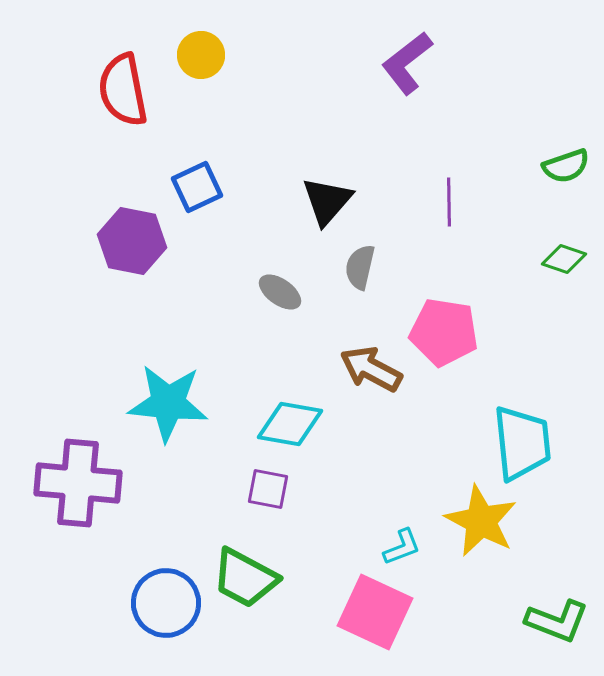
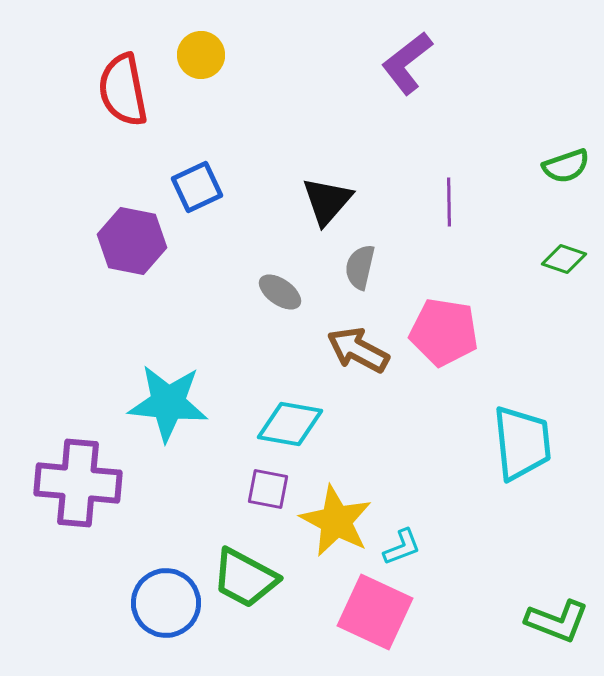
brown arrow: moved 13 px left, 19 px up
yellow star: moved 145 px left
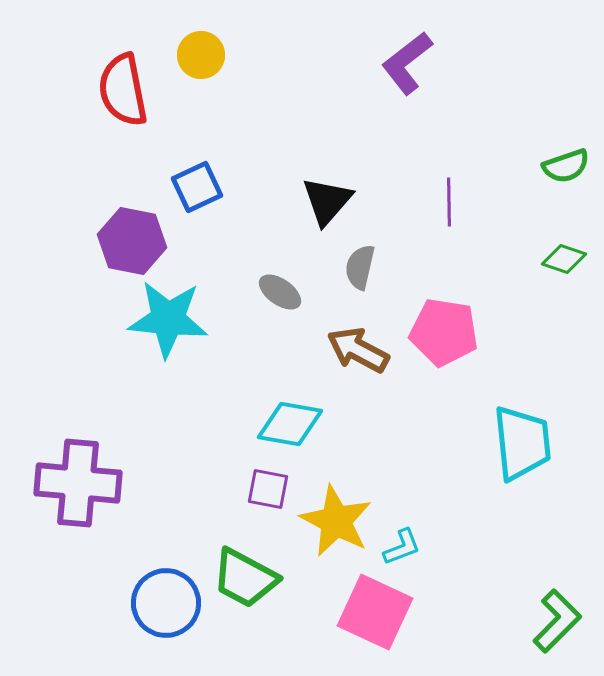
cyan star: moved 84 px up
green L-shape: rotated 66 degrees counterclockwise
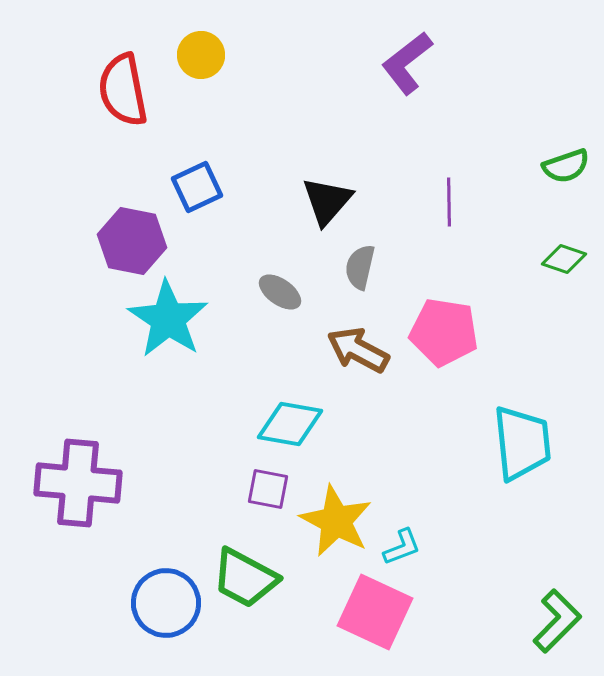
cyan star: rotated 28 degrees clockwise
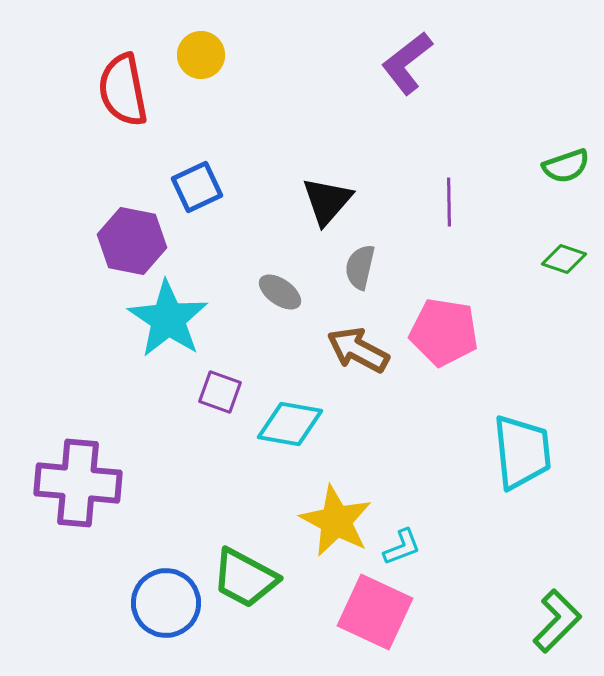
cyan trapezoid: moved 9 px down
purple square: moved 48 px left, 97 px up; rotated 9 degrees clockwise
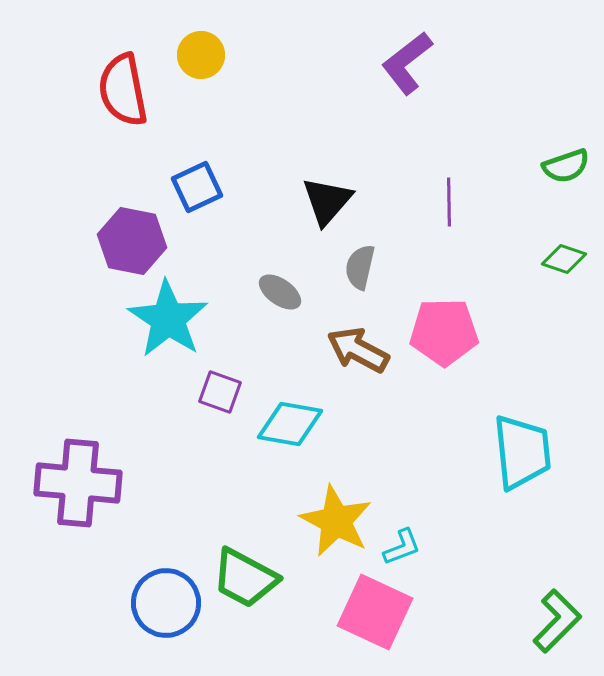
pink pentagon: rotated 10 degrees counterclockwise
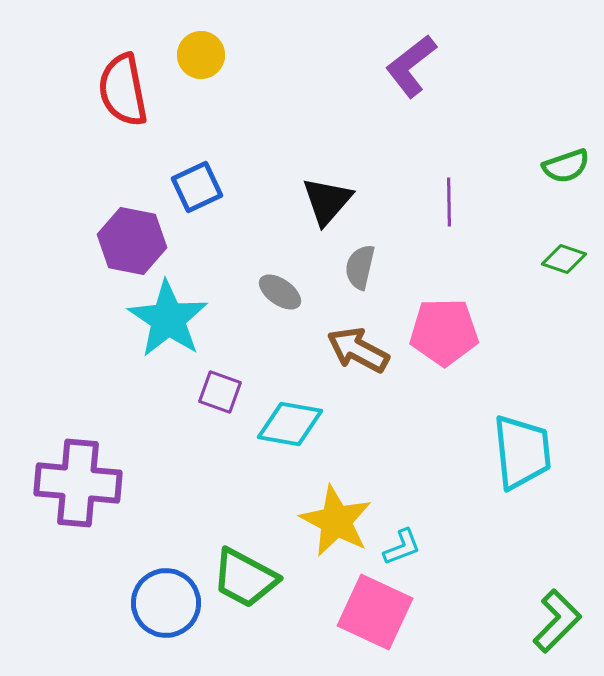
purple L-shape: moved 4 px right, 3 px down
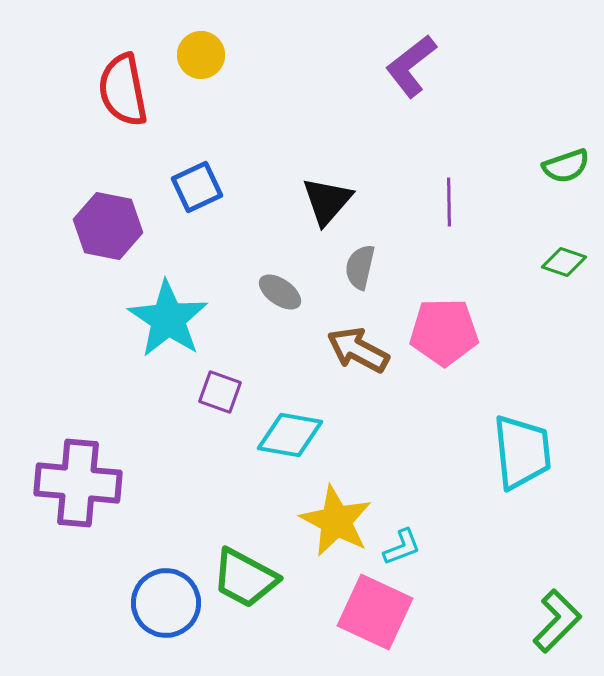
purple hexagon: moved 24 px left, 15 px up
green diamond: moved 3 px down
cyan diamond: moved 11 px down
